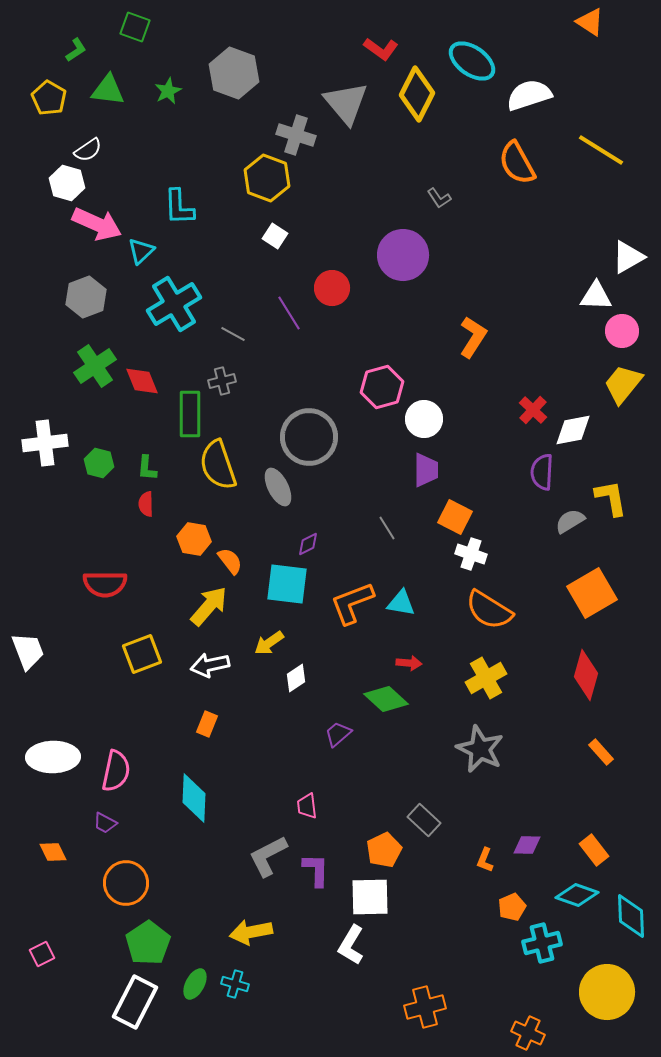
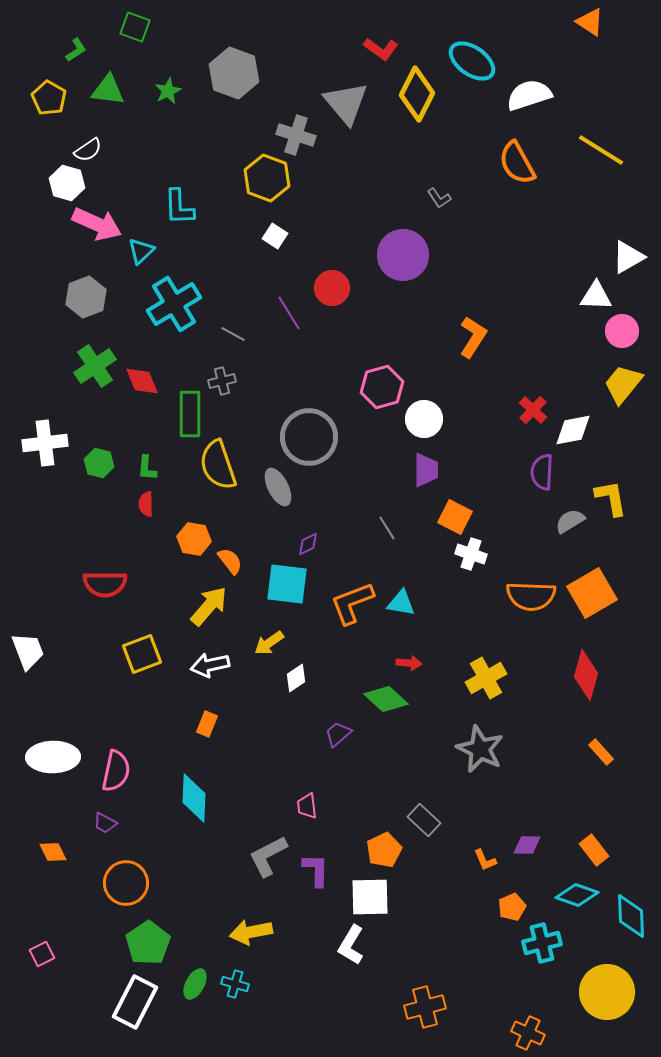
orange semicircle at (489, 610): moved 42 px right, 14 px up; rotated 30 degrees counterclockwise
orange L-shape at (485, 860): rotated 45 degrees counterclockwise
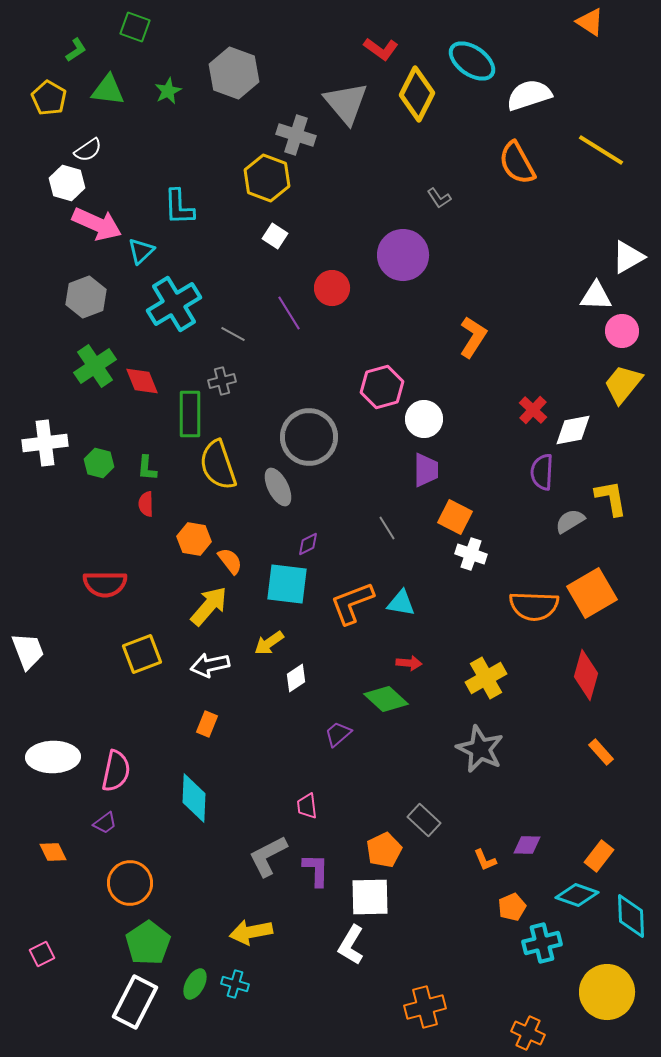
orange semicircle at (531, 596): moved 3 px right, 10 px down
purple trapezoid at (105, 823): rotated 65 degrees counterclockwise
orange rectangle at (594, 850): moved 5 px right, 6 px down; rotated 76 degrees clockwise
orange circle at (126, 883): moved 4 px right
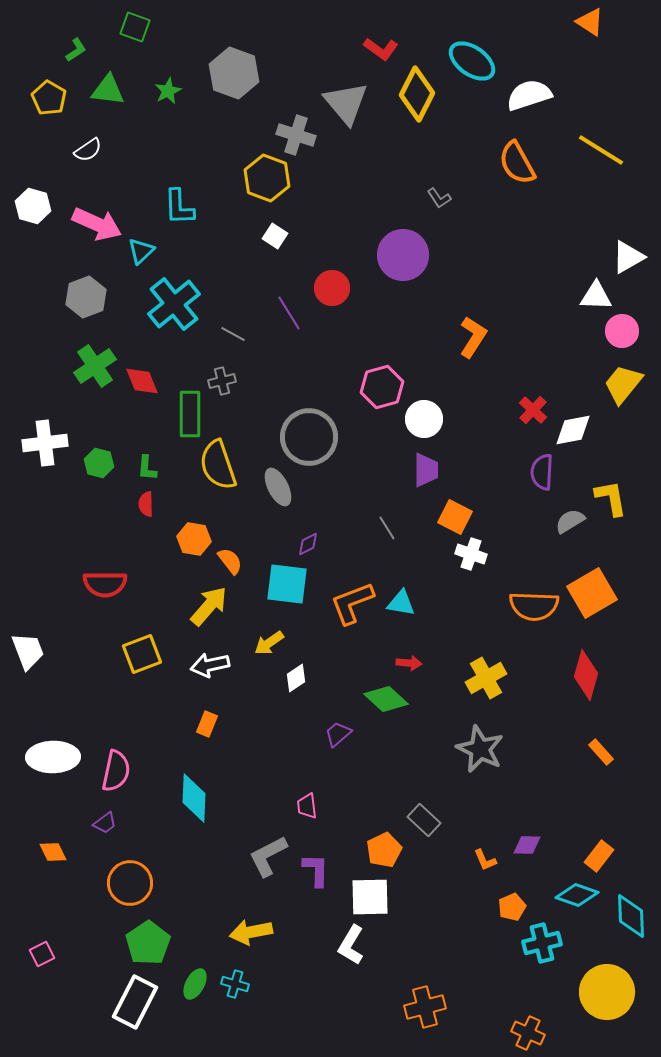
white hexagon at (67, 183): moved 34 px left, 23 px down
cyan cross at (174, 304): rotated 8 degrees counterclockwise
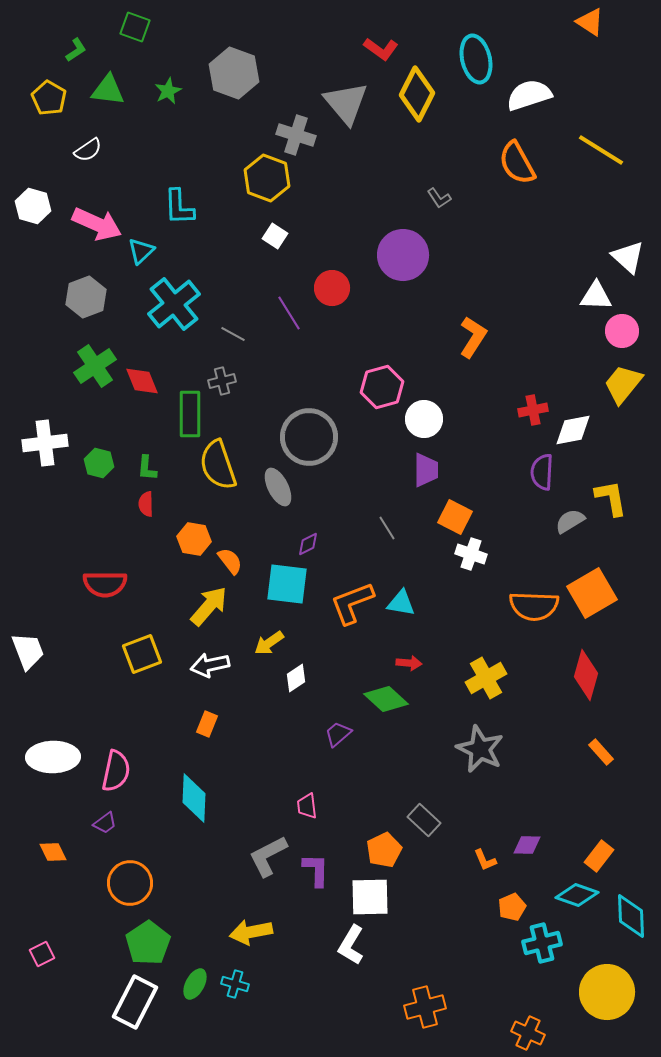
cyan ellipse at (472, 61): moved 4 px right, 2 px up; rotated 42 degrees clockwise
white triangle at (628, 257): rotated 48 degrees counterclockwise
red cross at (533, 410): rotated 36 degrees clockwise
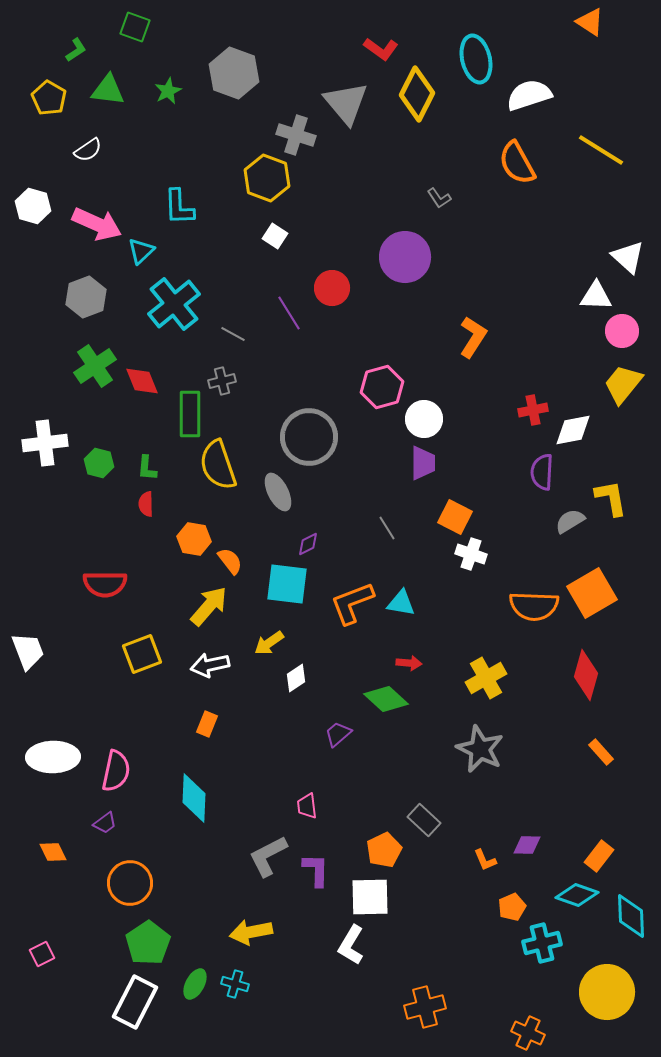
purple circle at (403, 255): moved 2 px right, 2 px down
purple trapezoid at (426, 470): moved 3 px left, 7 px up
gray ellipse at (278, 487): moved 5 px down
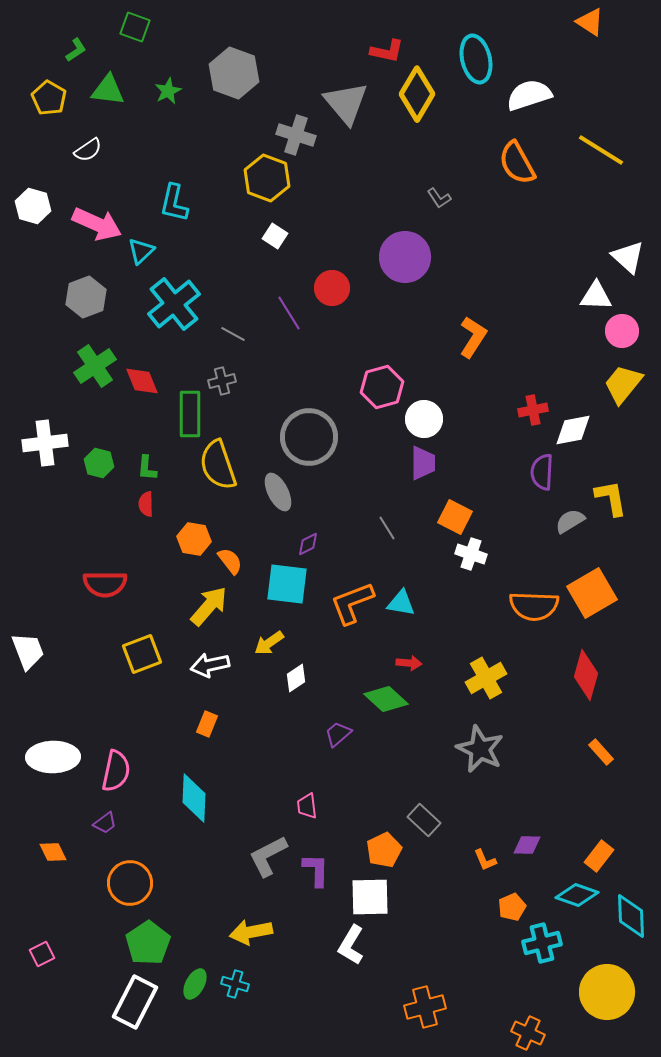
red L-shape at (381, 49): moved 6 px right, 2 px down; rotated 24 degrees counterclockwise
yellow diamond at (417, 94): rotated 4 degrees clockwise
cyan L-shape at (179, 207): moved 5 px left, 4 px up; rotated 15 degrees clockwise
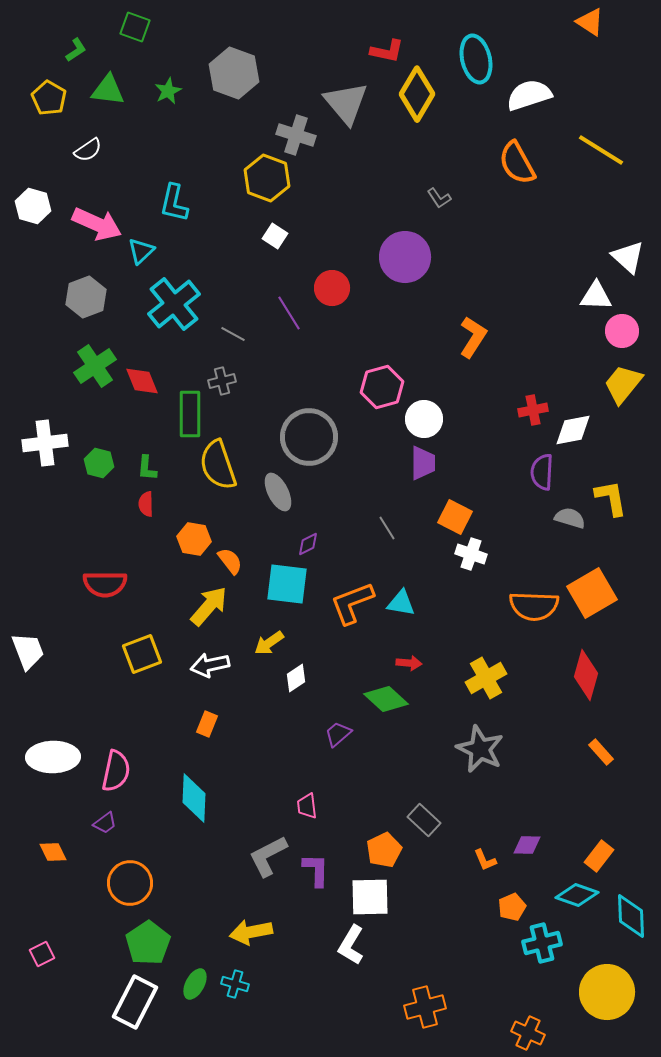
gray semicircle at (570, 521): moved 3 px up; rotated 48 degrees clockwise
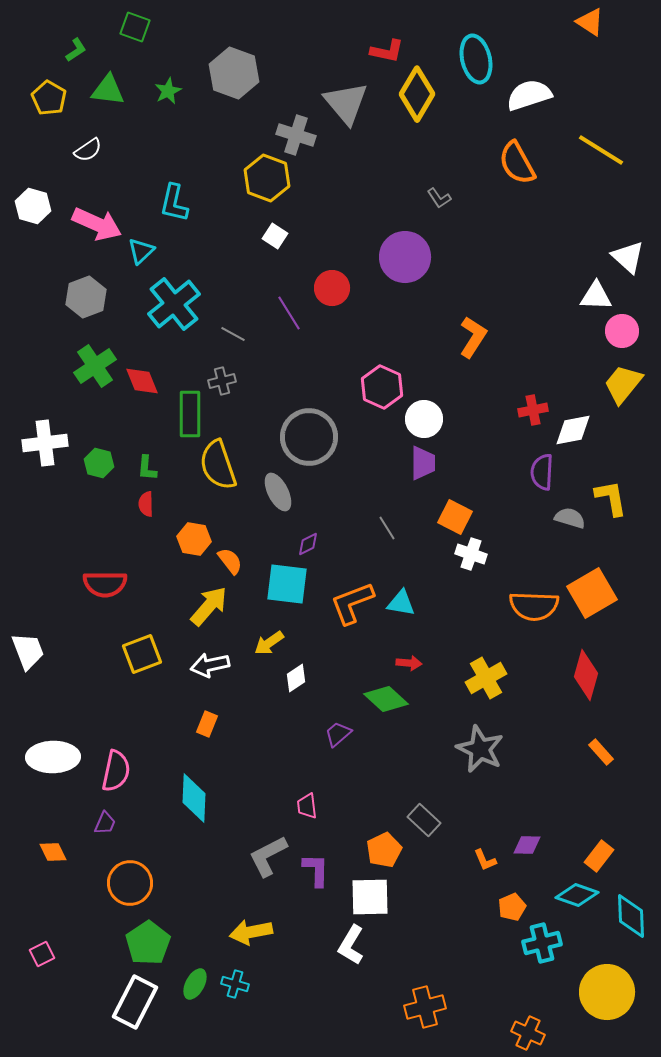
pink hexagon at (382, 387): rotated 21 degrees counterclockwise
purple trapezoid at (105, 823): rotated 30 degrees counterclockwise
